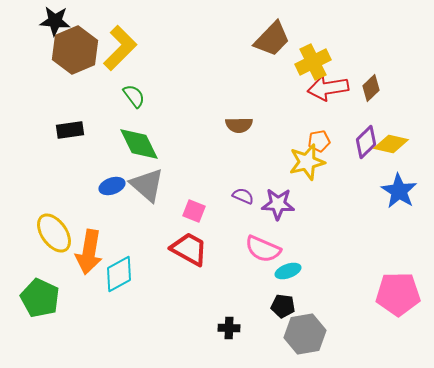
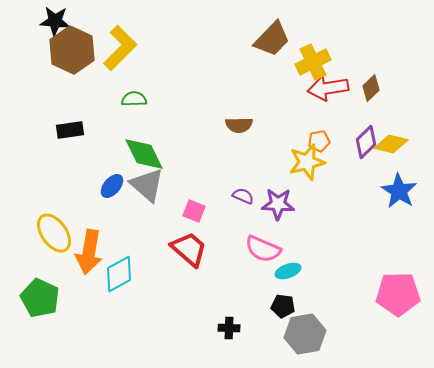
brown hexagon: moved 3 px left; rotated 12 degrees counterclockwise
green semicircle: moved 3 px down; rotated 55 degrees counterclockwise
green diamond: moved 5 px right, 10 px down
blue ellipse: rotated 30 degrees counterclockwise
red trapezoid: rotated 12 degrees clockwise
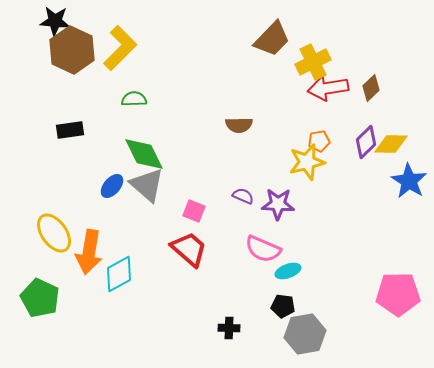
yellow diamond: rotated 12 degrees counterclockwise
blue star: moved 10 px right, 10 px up
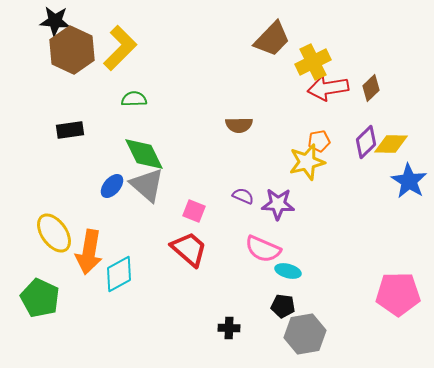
cyan ellipse: rotated 35 degrees clockwise
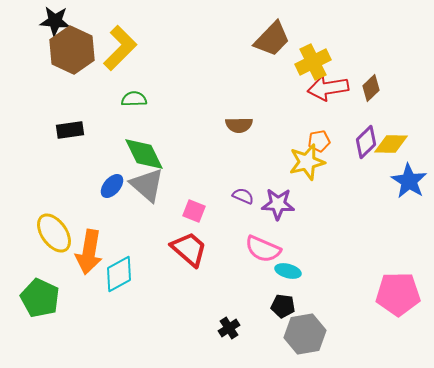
black cross: rotated 35 degrees counterclockwise
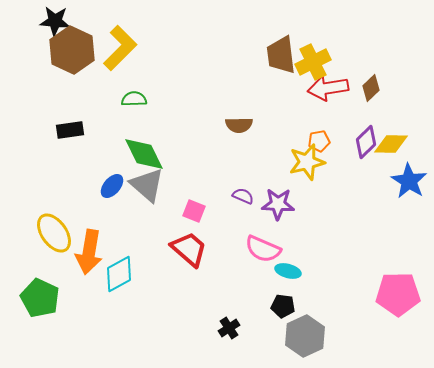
brown trapezoid: moved 9 px right, 16 px down; rotated 129 degrees clockwise
gray hexagon: moved 2 px down; rotated 15 degrees counterclockwise
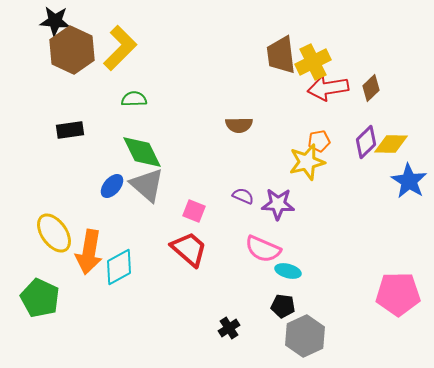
green diamond: moved 2 px left, 2 px up
cyan diamond: moved 7 px up
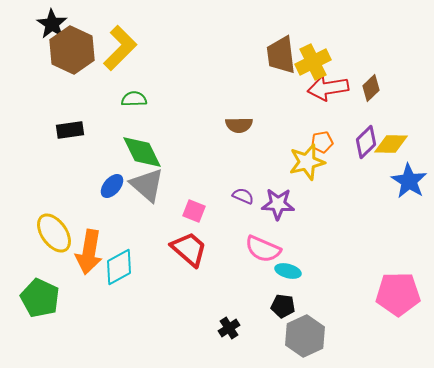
black star: moved 3 px left, 3 px down; rotated 28 degrees clockwise
orange pentagon: moved 3 px right, 1 px down
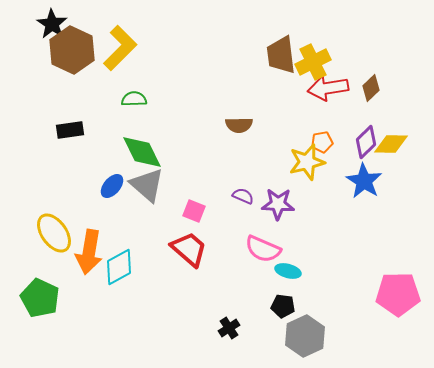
blue star: moved 45 px left
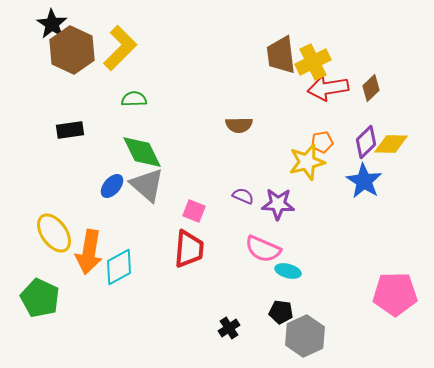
red trapezoid: rotated 54 degrees clockwise
pink pentagon: moved 3 px left
black pentagon: moved 2 px left, 6 px down
